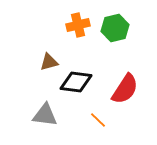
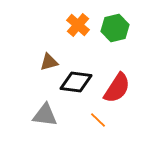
orange cross: rotated 35 degrees counterclockwise
red semicircle: moved 8 px left, 1 px up
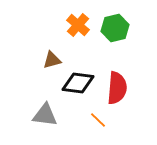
brown triangle: moved 3 px right, 2 px up
black diamond: moved 2 px right, 1 px down
red semicircle: rotated 28 degrees counterclockwise
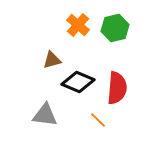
black diamond: moved 1 px up; rotated 16 degrees clockwise
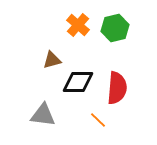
black diamond: rotated 24 degrees counterclockwise
gray triangle: moved 2 px left
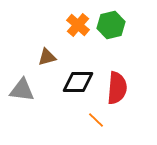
green hexagon: moved 4 px left, 3 px up
brown triangle: moved 5 px left, 3 px up
gray triangle: moved 21 px left, 25 px up
orange line: moved 2 px left
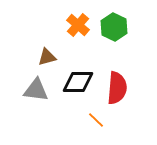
green hexagon: moved 3 px right, 2 px down; rotated 20 degrees counterclockwise
gray triangle: moved 14 px right
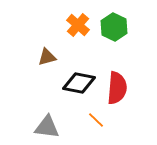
black diamond: moved 1 px right, 1 px down; rotated 12 degrees clockwise
gray triangle: moved 11 px right, 37 px down
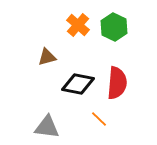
black diamond: moved 1 px left, 1 px down
red semicircle: moved 5 px up
orange line: moved 3 px right, 1 px up
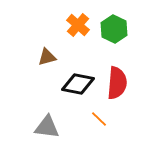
green hexagon: moved 2 px down
